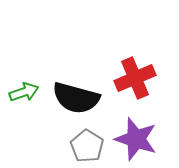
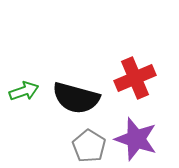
green arrow: moved 1 px up
gray pentagon: moved 2 px right
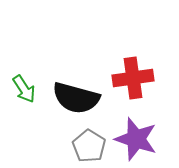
red cross: moved 2 px left; rotated 15 degrees clockwise
green arrow: moved 2 px up; rotated 76 degrees clockwise
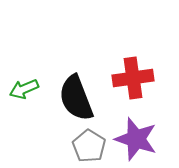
green arrow: rotated 100 degrees clockwise
black semicircle: rotated 54 degrees clockwise
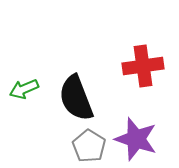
red cross: moved 10 px right, 12 px up
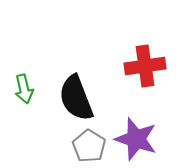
red cross: moved 2 px right
green arrow: rotated 80 degrees counterclockwise
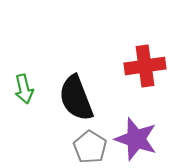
gray pentagon: moved 1 px right, 1 px down
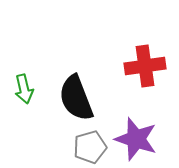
gray pentagon: rotated 24 degrees clockwise
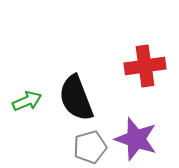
green arrow: moved 3 px right, 12 px down; rotated 100 degrees counterclockwise
